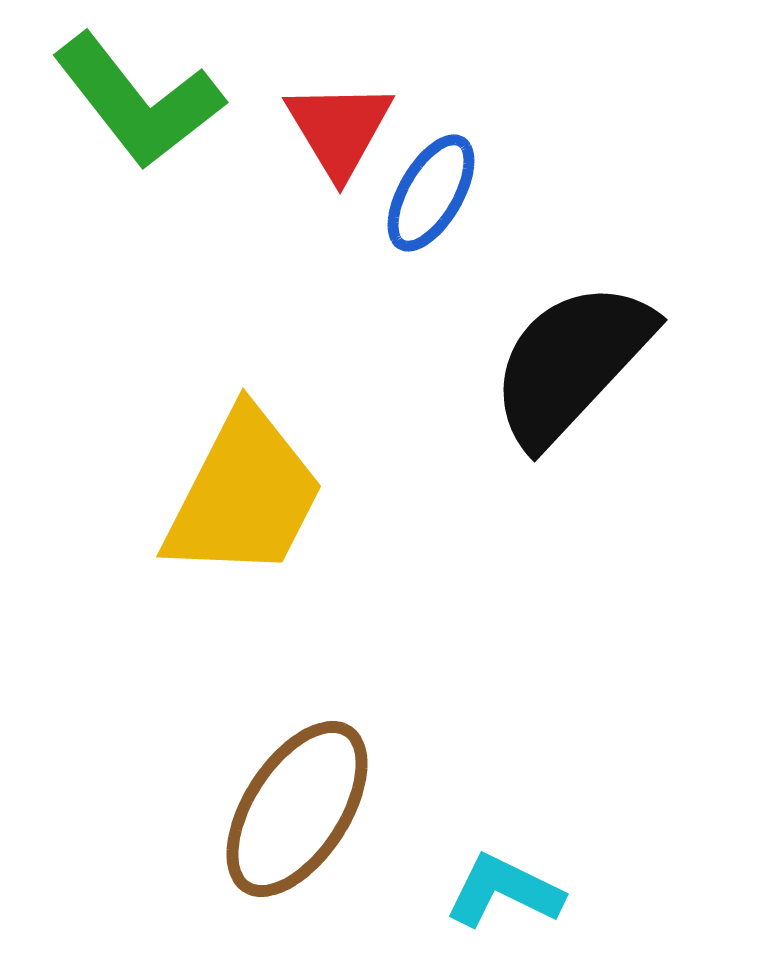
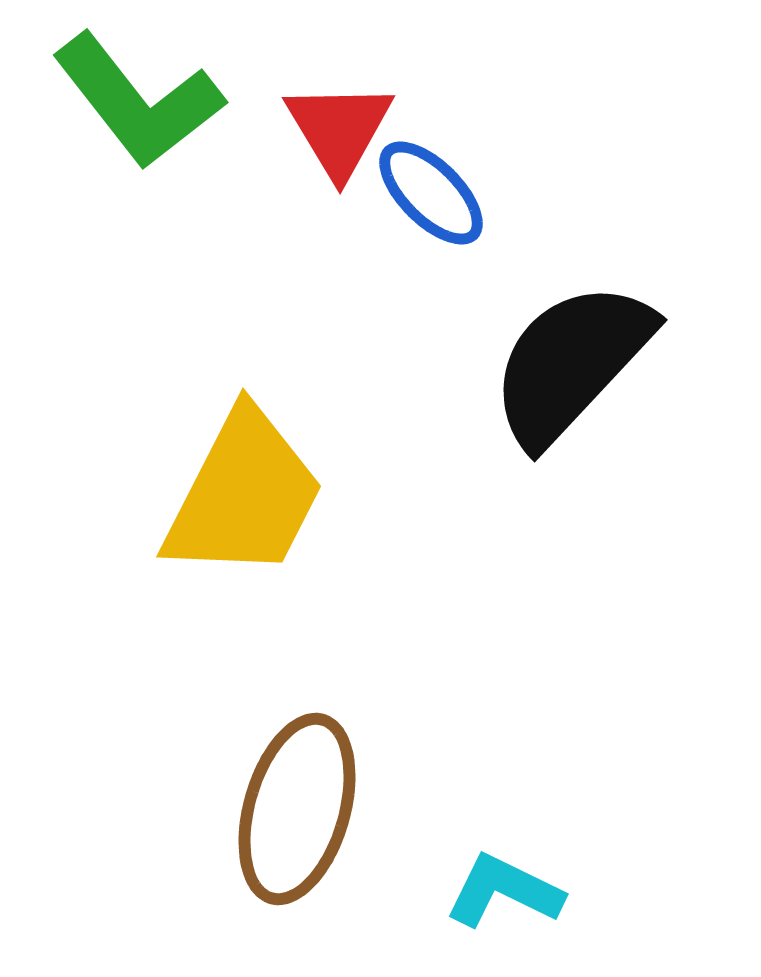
blue ellipse: rotated 75 degrees counterclockwise
brown ellipse: rotated 17 degrees counterclockwise
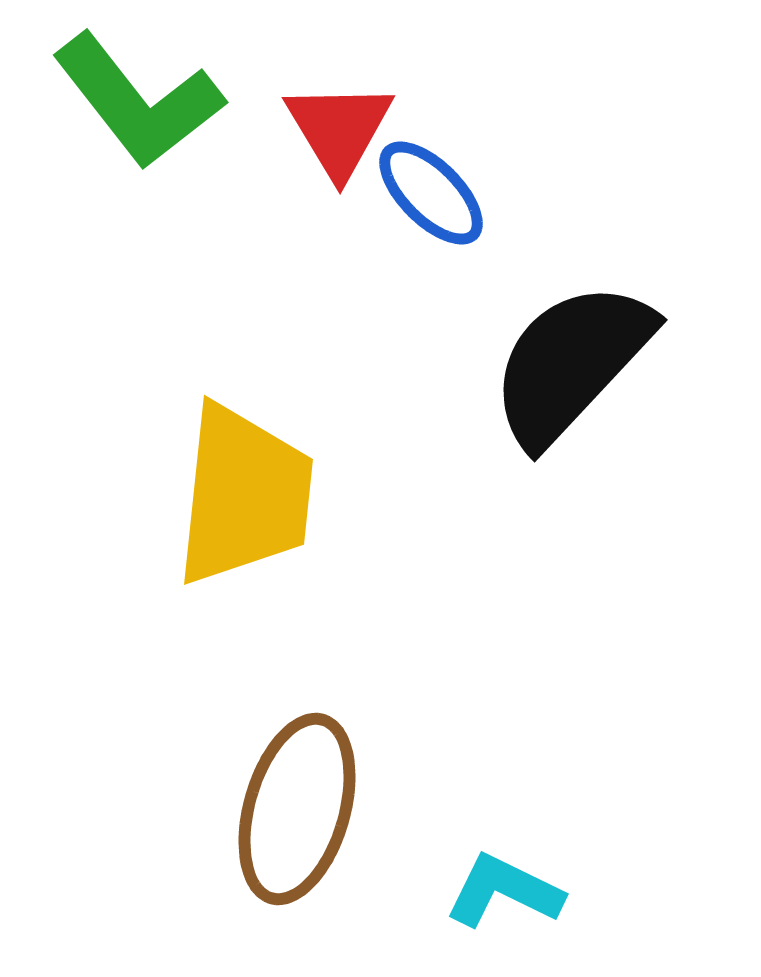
yellow trapezoid: rotated 21 degrees counterclockwise
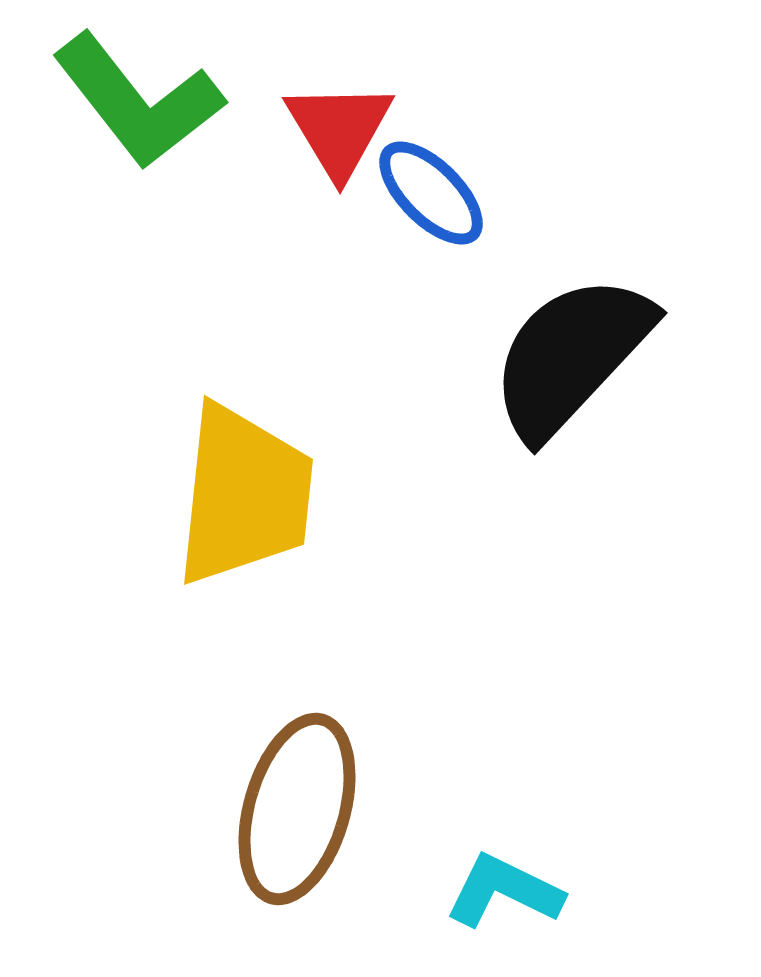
black semicircle: moved 7 px up
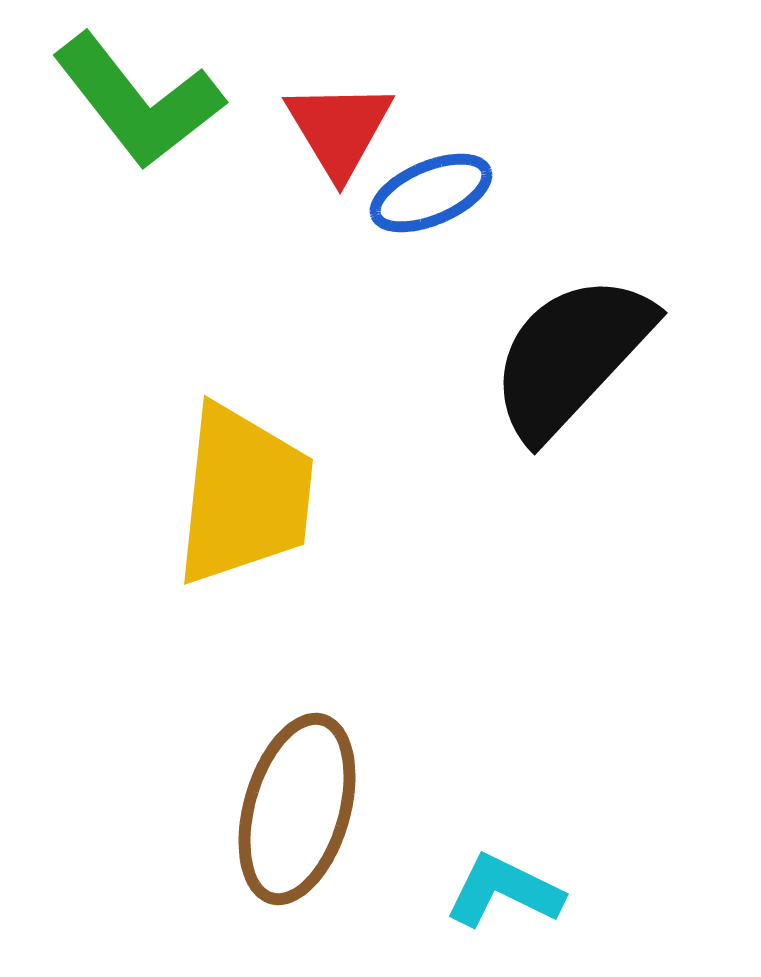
blue ellipse: rotated 68 degrees counterclockwise
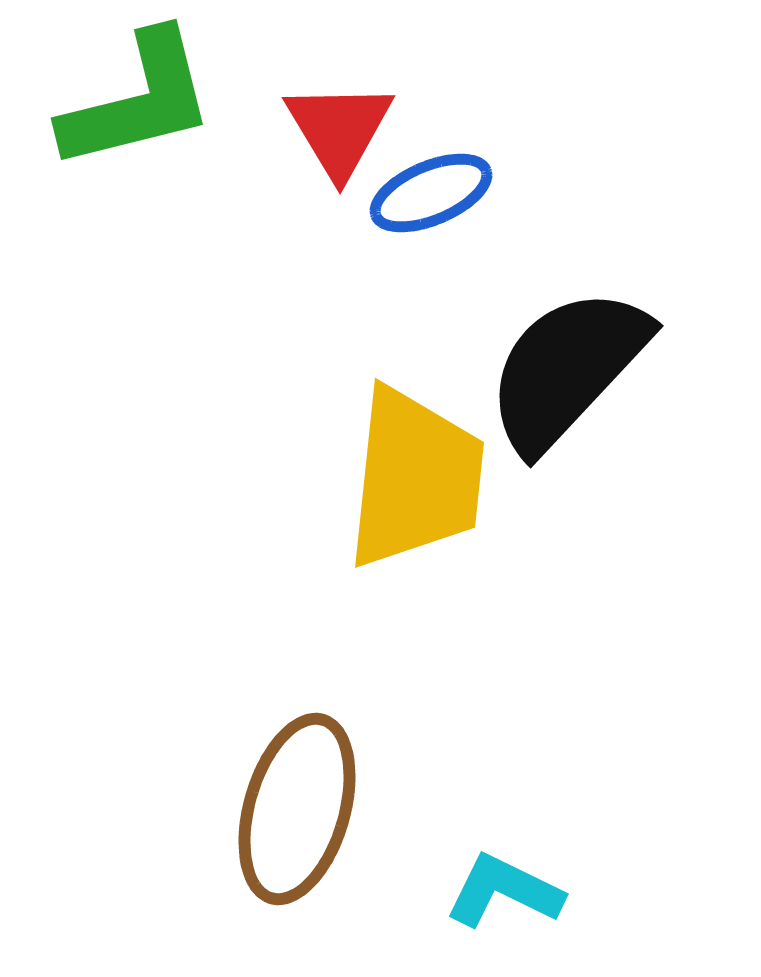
green L-shape: rotated 66 degrees counterclockwise
black semicircle: moved 4 px left, 13 px down
yellow trapezoid: moved 171 px right, 17 px up
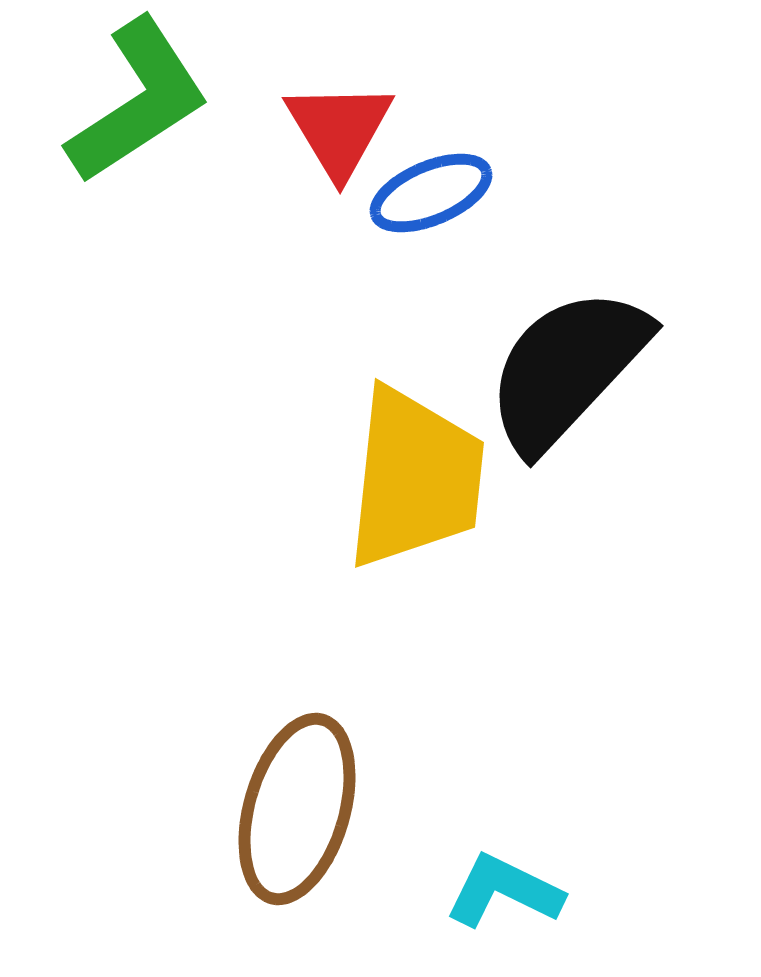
green L-shape: rotated 19 degrees counterclockwise
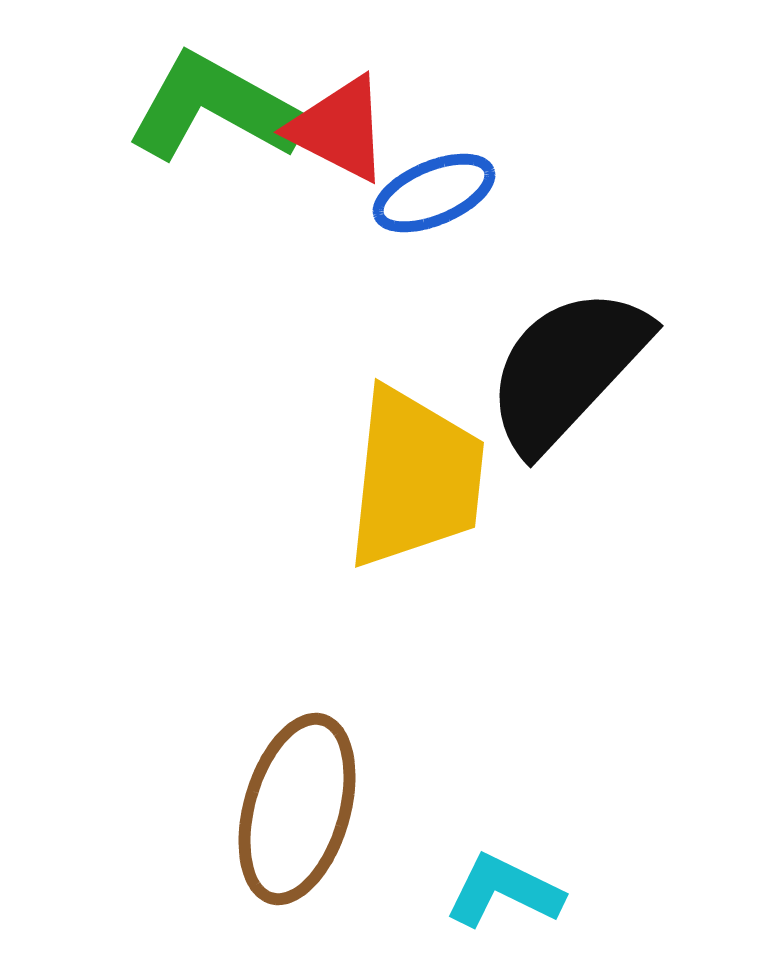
green L-shape: moved 77 px right, 7 px down; rotated 118 degrees counterclockwise
red triangle: rotated 32 degrees counterclockwise
blue ellipse: moved 3 px right
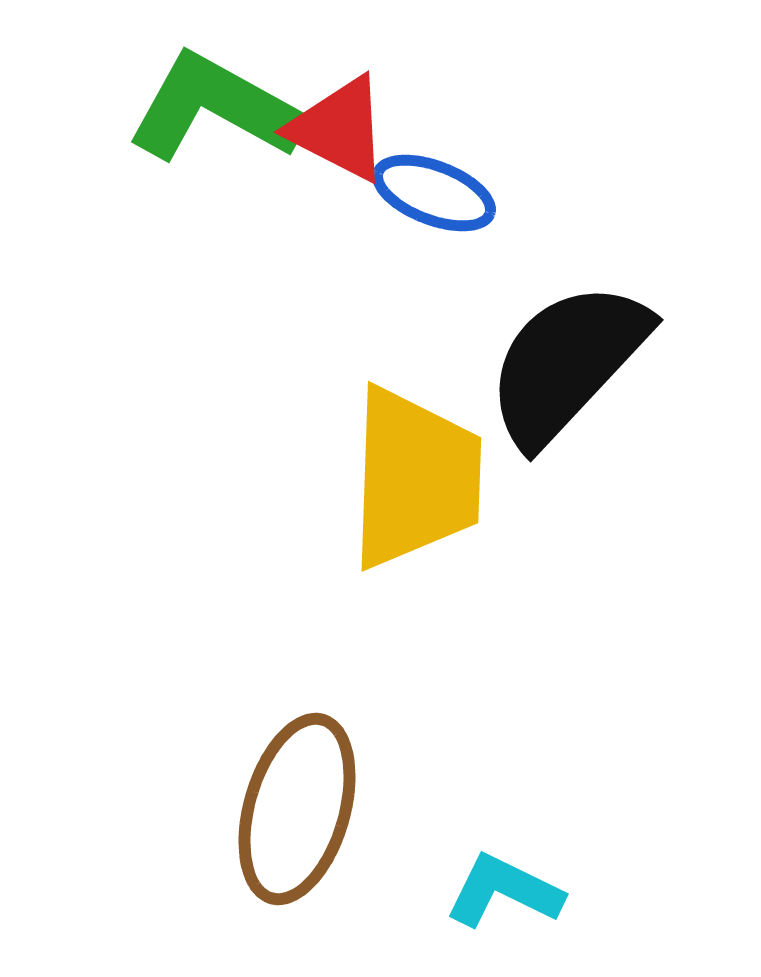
blue ellipse: rotated 44 degrees clockwise
black semicircle: moved 6 px up
yellow trapezoid: rotated 4 degrees counterclockwise
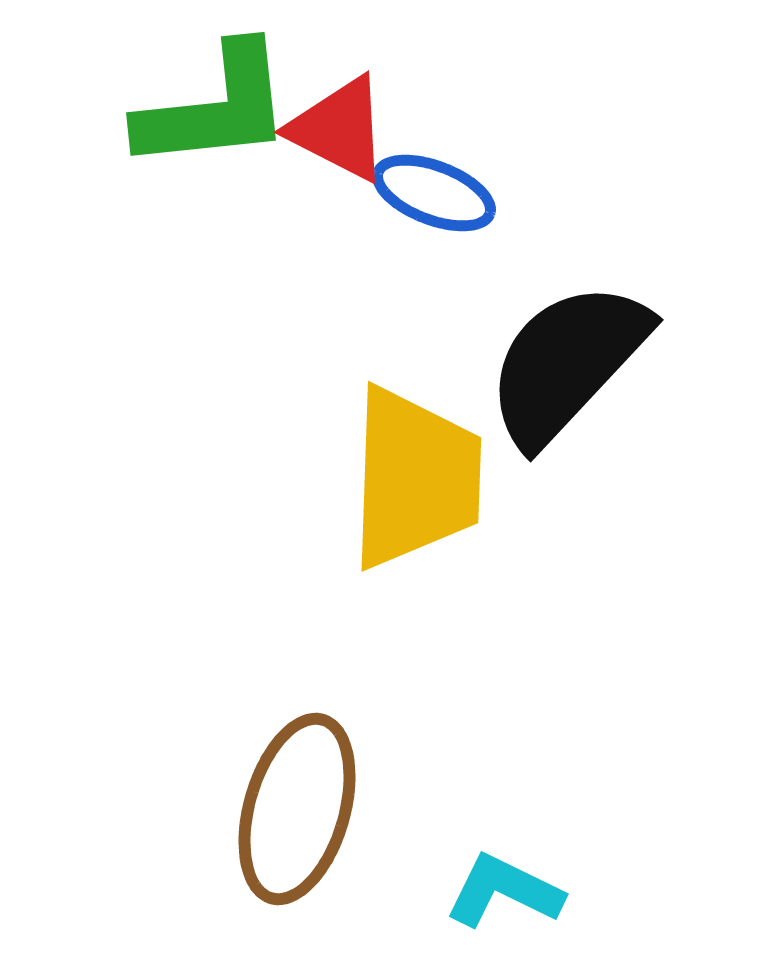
green L-shape: rotated 145 degrees clockwise
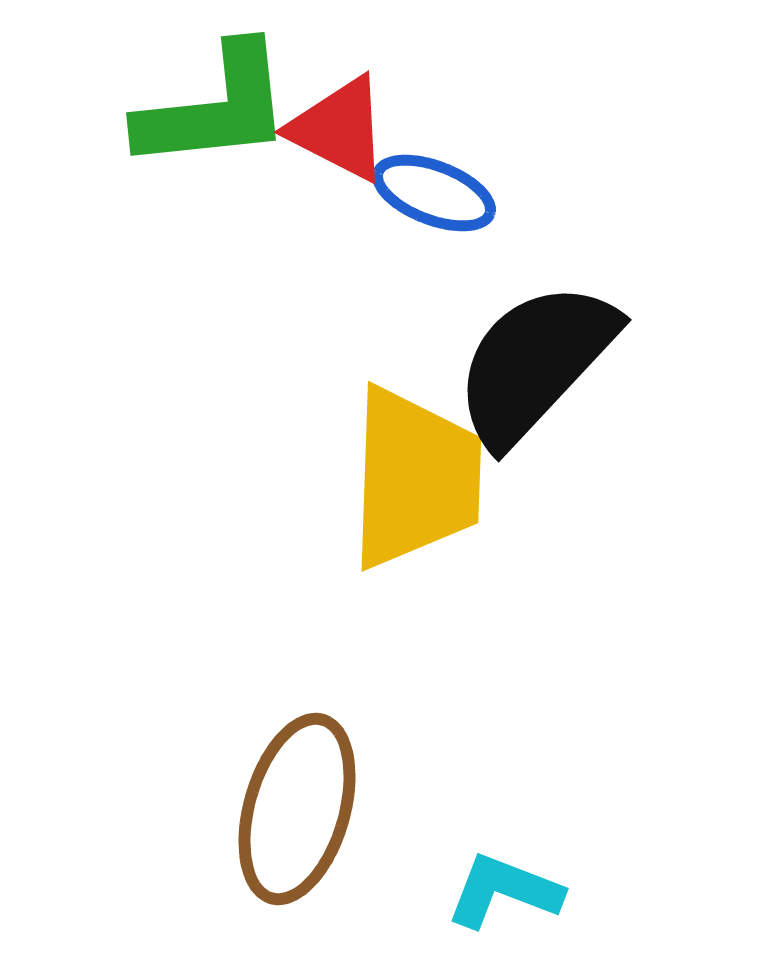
black semicircle: moved 32 px left
cyan L-shape: rotated 5 degrees counterclockwise
